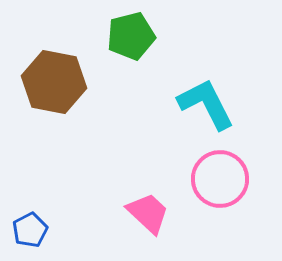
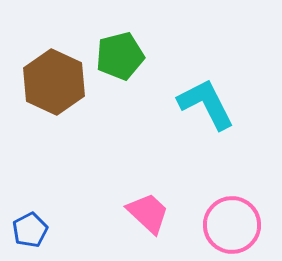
green pentagon: moved 11 px left, 20 px down
brown hexagon: rotated 14 degrees clockwise
pink circle: moved 12 px right, 46 px down
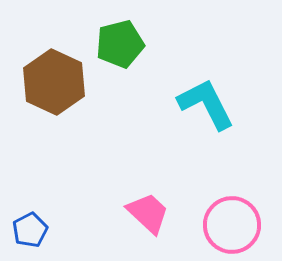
green pentagon: moved 12 px up
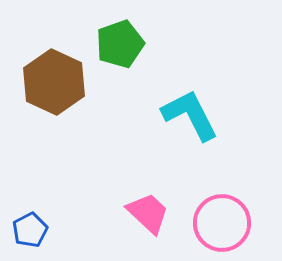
green pentagon: rotated 6 degrees counterclockwise
cyan L-shape: moved 16 px left, 11 px down
pink circle: moved 10 px left, 2 px up
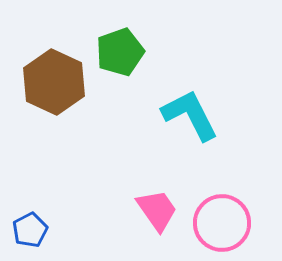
green pentagon: moved 8 px down
pink trapezoid: moved 9 px right, 3 px up; rotated 12 degrees clockwise
